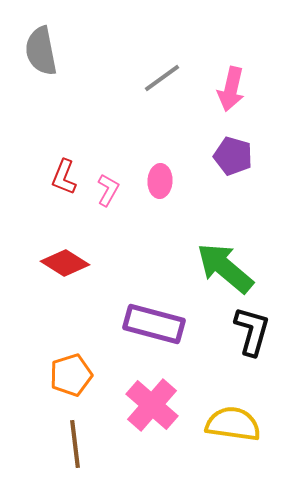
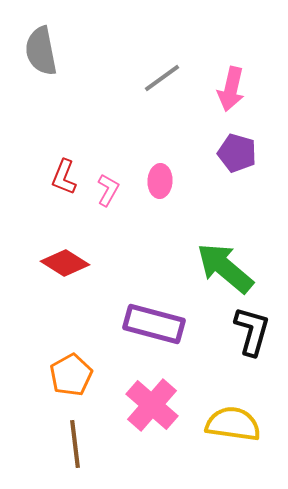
purple pentagon: moved 4 px right, 3 px up
orange pentagon: rotated 12 degrees counterclockwise
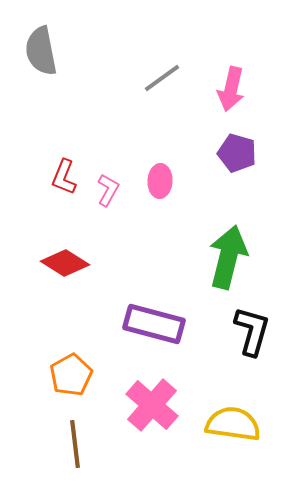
green arrow: moved 3 px right, 11 px up; rotated 64 degrees clockwise
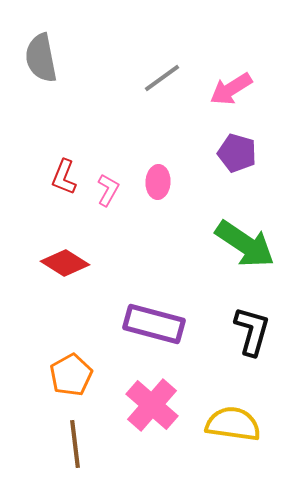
gray semicircle: moved 7 px down
pink arrow: rotated 45 degrees clockwise
pink ellipse: moved 2 px left, 1 px down
green arrow: moved 17 px right, 13 px up; rotated 110 degrees clockwise
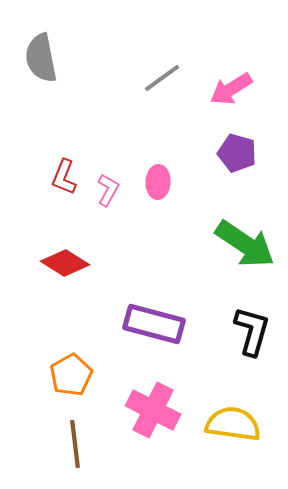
pink cross: moved 1 px right, 5 px down; rotated 14 degrees counterclockwise
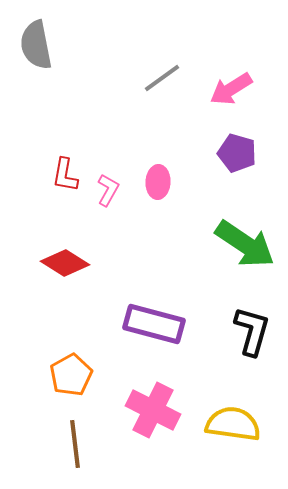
gray semicircle: moved 5 px left, 13 px up
red L-shape: moved 1 px right, 2 px up; rotated 12 degrees counterclockwise
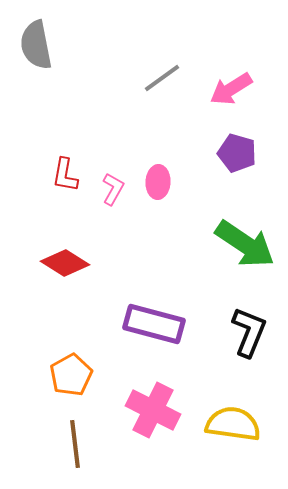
pink L-shape: moved 5 px right, 1 px up
black L-shape: moved 3 px left, 1 px down; rotated 6 degrees clockwise
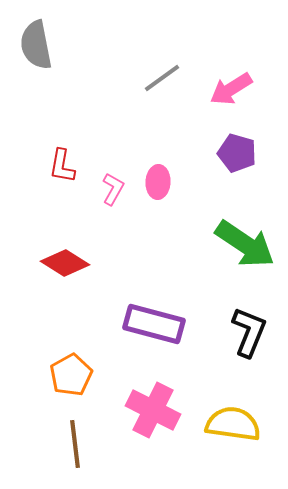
red L-shape: moved 3 px left, 9 px up
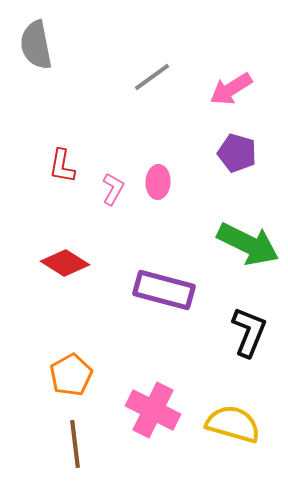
gray line: moved 10 px left, 1 px up
green arrow: moved 3 px right; rotated 8 degrees counterclockwise
purple rectangle: moved 10 px right, 34 px up
yellow semicircle: rotated 8 degrees clockwise
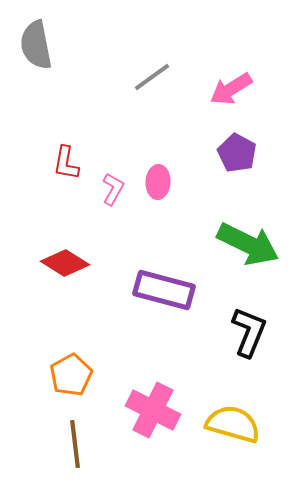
purple pentagon: rotated 12 degrees clockwise
red L-shape: moved 4 px right, 3 px up
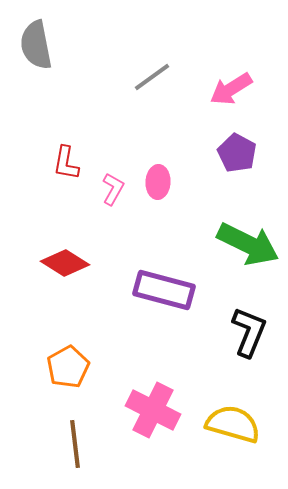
orange pentagon: moved 3 px left, 8 px up
